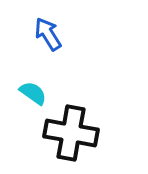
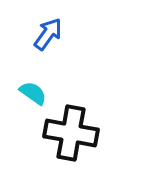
blue arrow: rotated 68 degrees clockwise
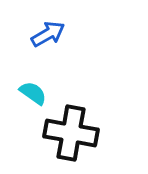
blue arrow: rotated 24 degrees clockwise
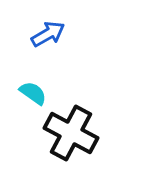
black cross: rotated 18 degrees clockwise
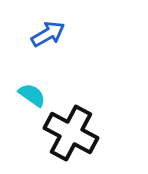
cyan semicircle: moved 1 px left, 2 px down
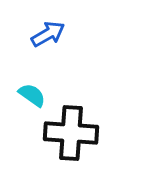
black cross: rotated 24 degrees counterclockwise
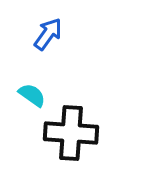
blue arrow: rotated 24 degrees counterclockwise
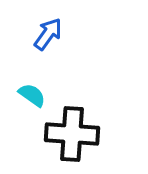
black cross: moved 1 px right, 1 px down
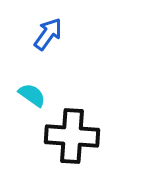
black cross: moved 2 px down
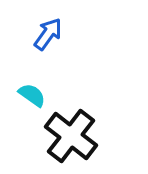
black cross: moved 1 px left; rotated 34 degrees clockwise
